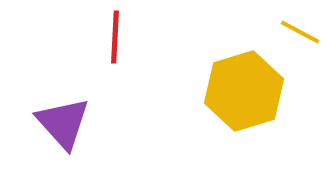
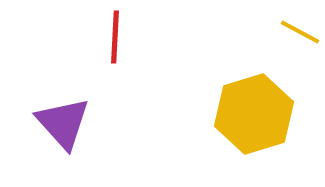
yellow hexagon: moved 10 px right, 23 px down
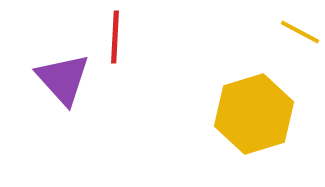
purple triangle: moved 44 px up
